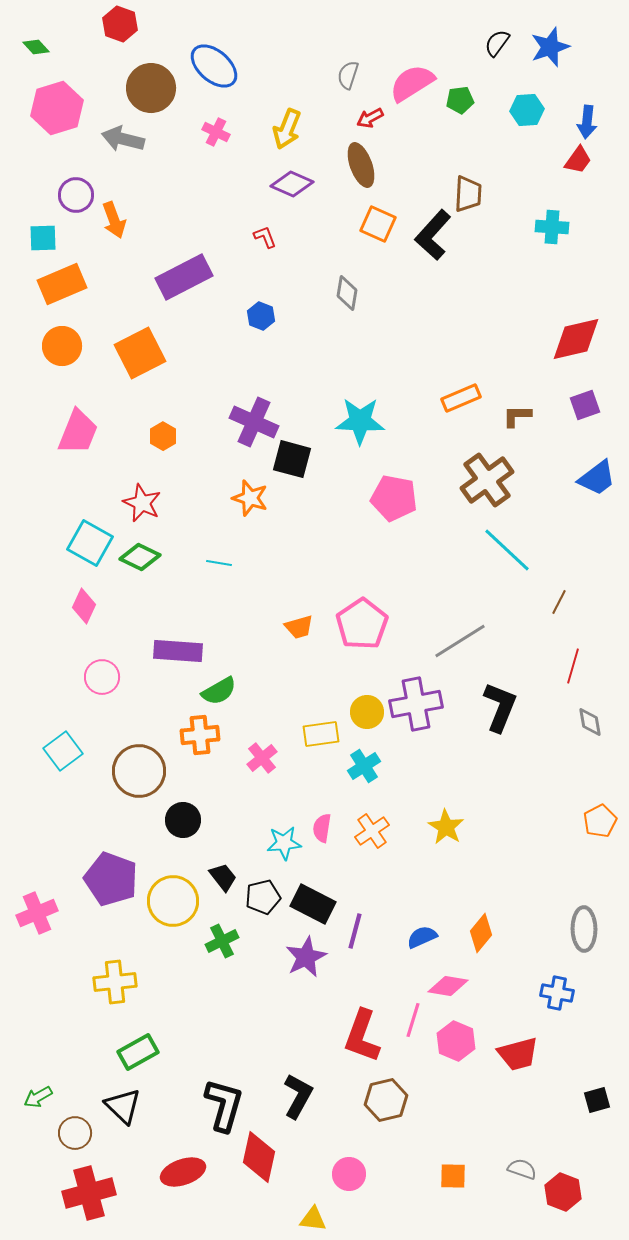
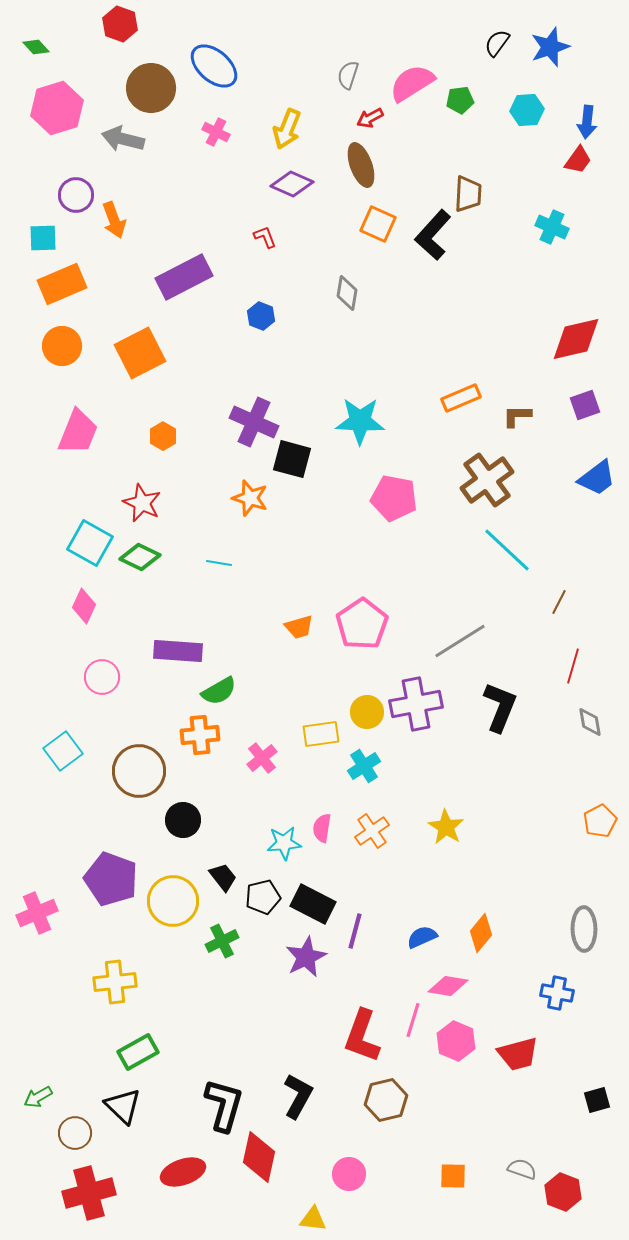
cyan cross at (552, 227): rotated 20 degrees clockwise
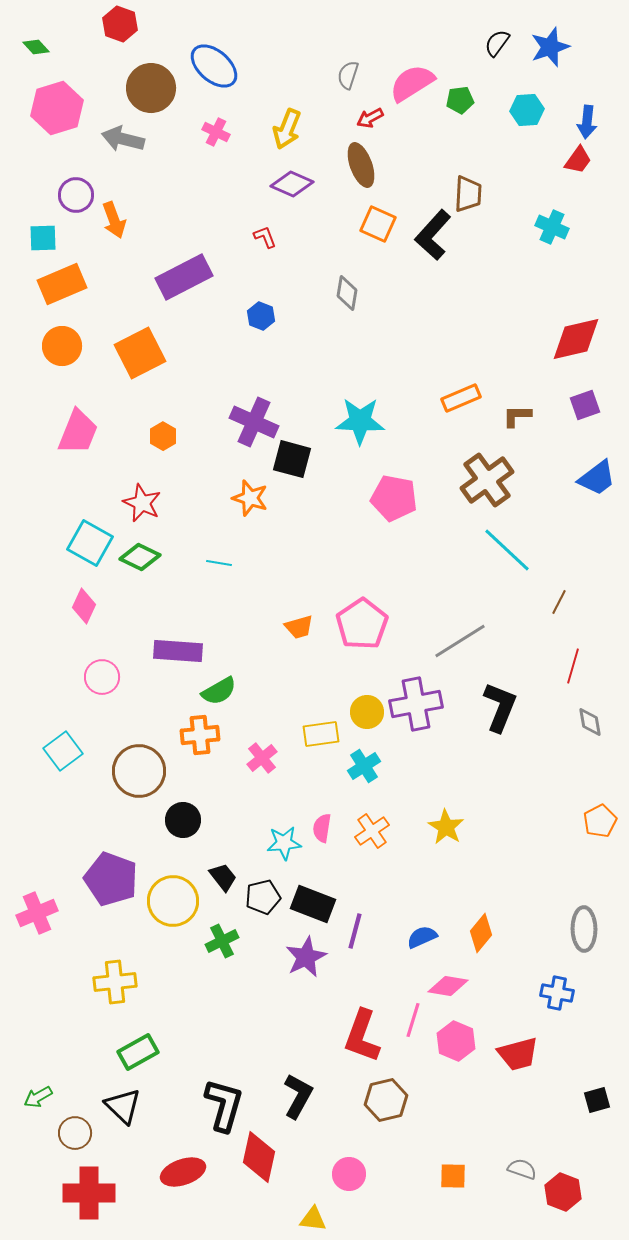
black rectangle at (313, 904): rotated 6 degrees counterclockwise
red cross at (89, 1193): rotated 15 degrees clockwise
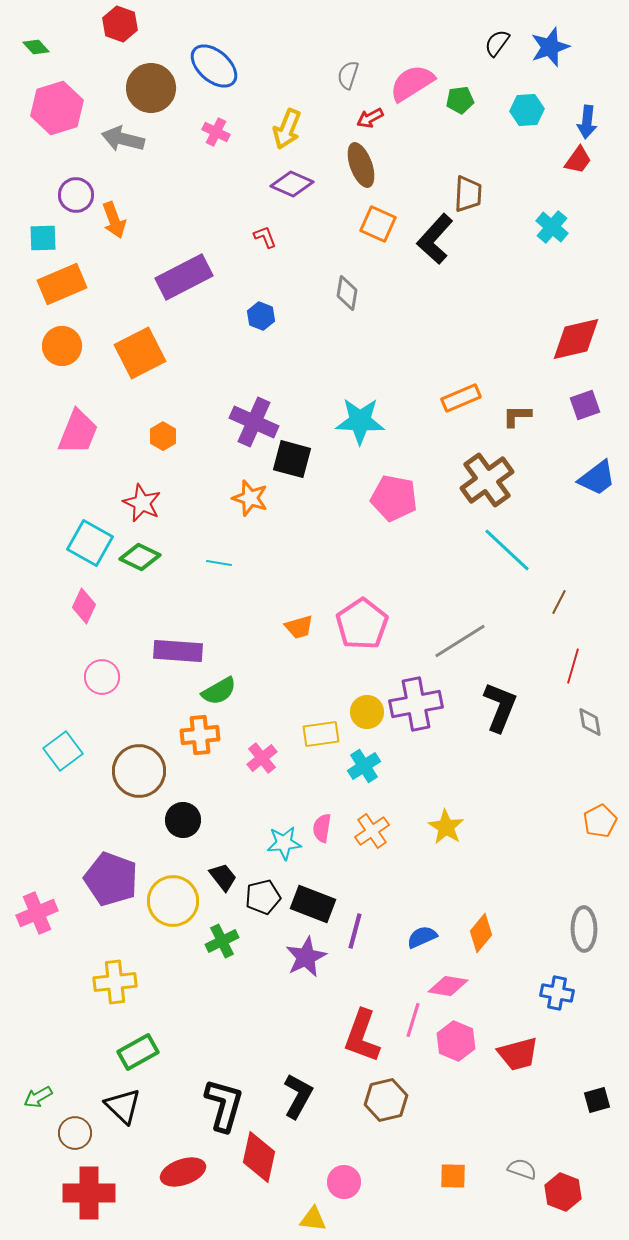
cyan cross at (552, 227): rotated 16 degrees clockwise
black L-shape at (433, 235): moved 2 px right, 4 px down
pink circle at (349, 1174): moved 5 px left, 8 px down
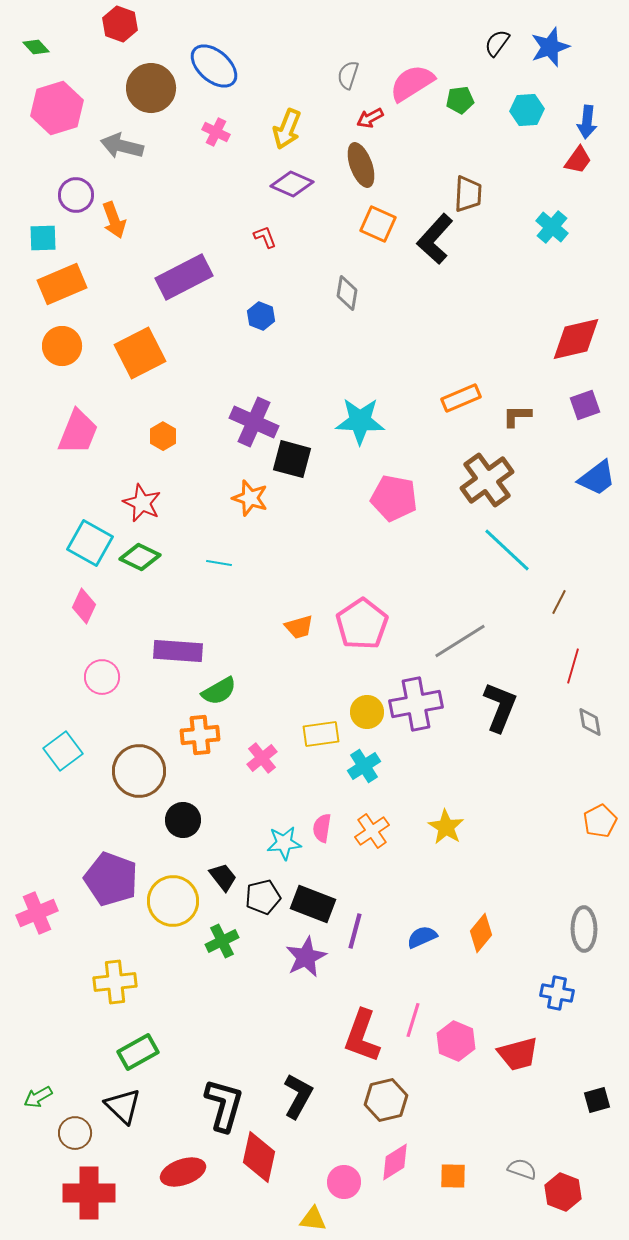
gray arrow at (123, 139): moved 1 px left, 7 px down
pink diamond at (448, 986): moved 53 px left, 176 px down; rotated 42 degrees counterclockwise
